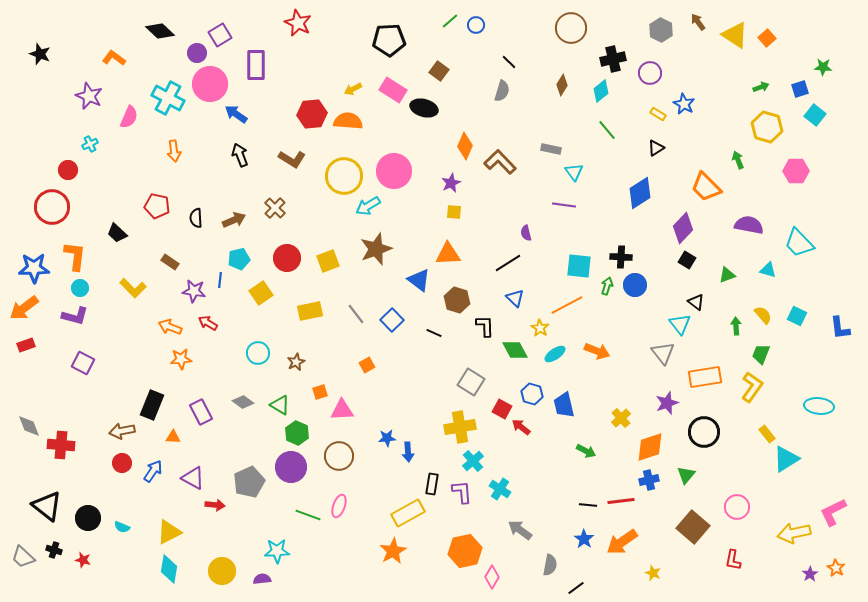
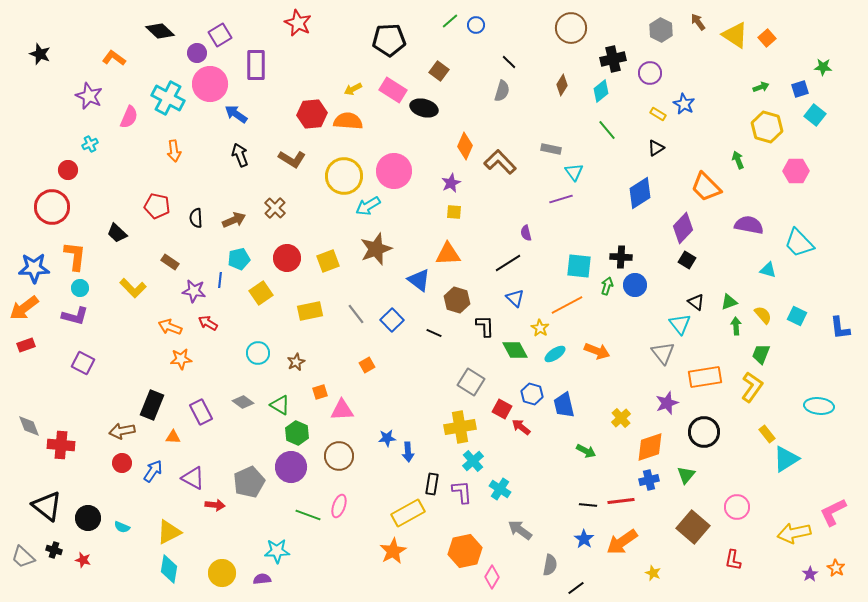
purple line at (564, 205): moved 3 px left, 6 px up; rotated 25 degrees counterclockwise
green triangle at (727, 275): moved 2 px right, 27 px down
yellow circle at (222, 571): moved 2 px down
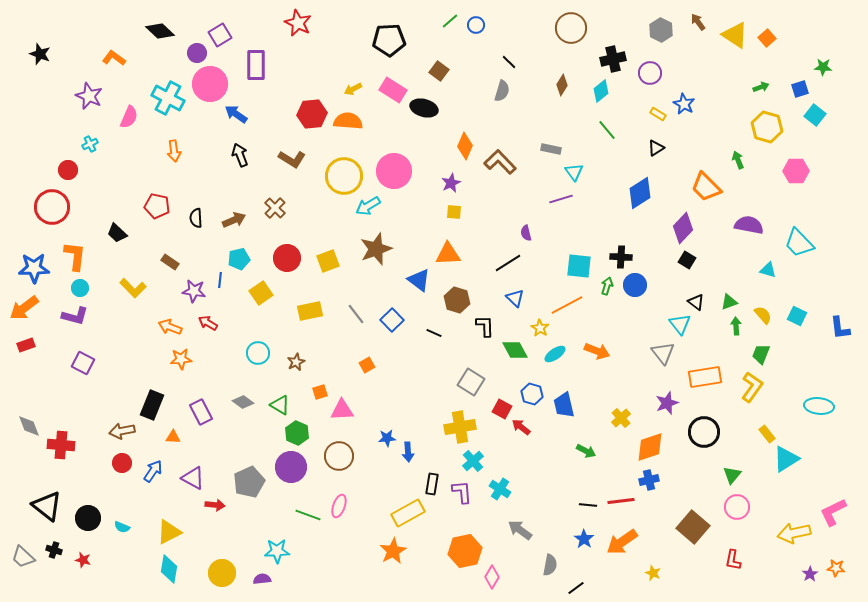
green triangle at (686, 475): moved 46 px right
orange star at (836, 568): rotated 24 degrees counterclockwise
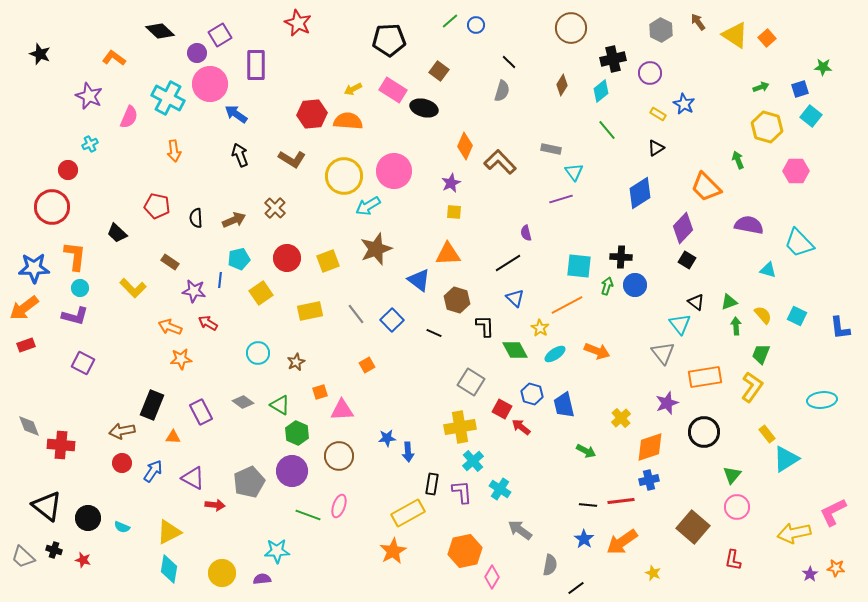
cyan square at (815, 115): moved 4 px left, 1 px down
cyan ellipse at (819, 406): moved 3 px right, 6 px up; rotated 12 degrees counterclockwise
purple circle at (291, 467): moved 1 px right, 4 px down
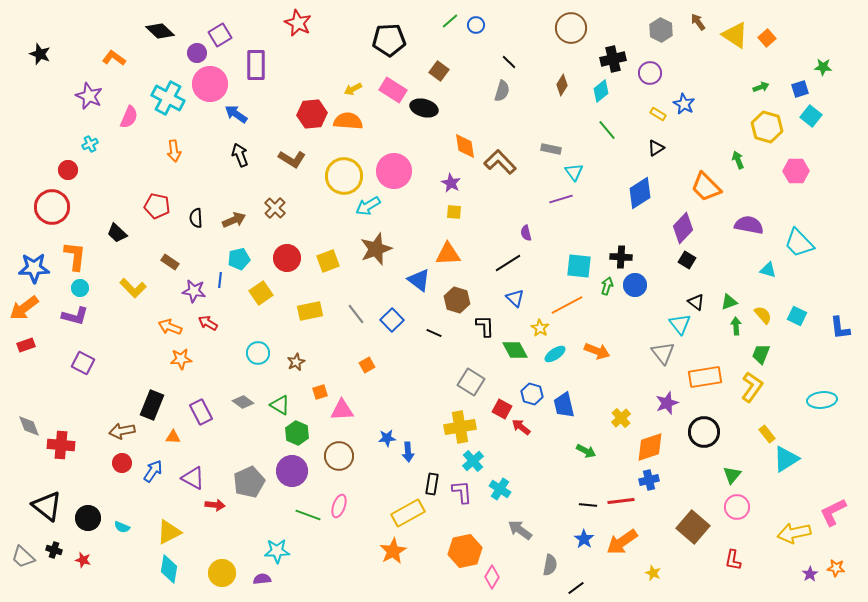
orange diamond at (465, 146): rotated 32 degrees counterclockwise
purple star at (451, 183): rotated 18 degrees counterclockwise
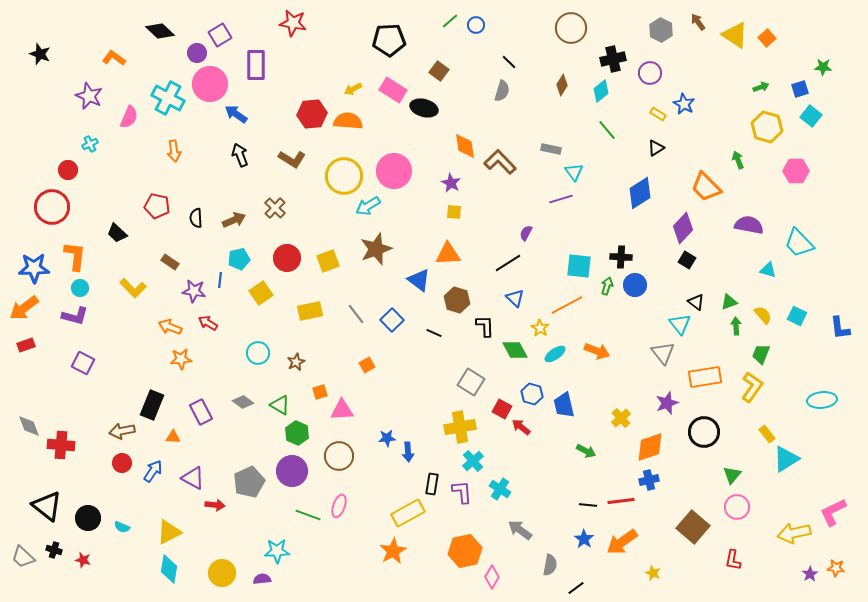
red star at (298, 23): moved 5 px left; rotated 16 degrees counterclockwise
purple semicircle at (526, 233): rotated 42 degrees clockwise
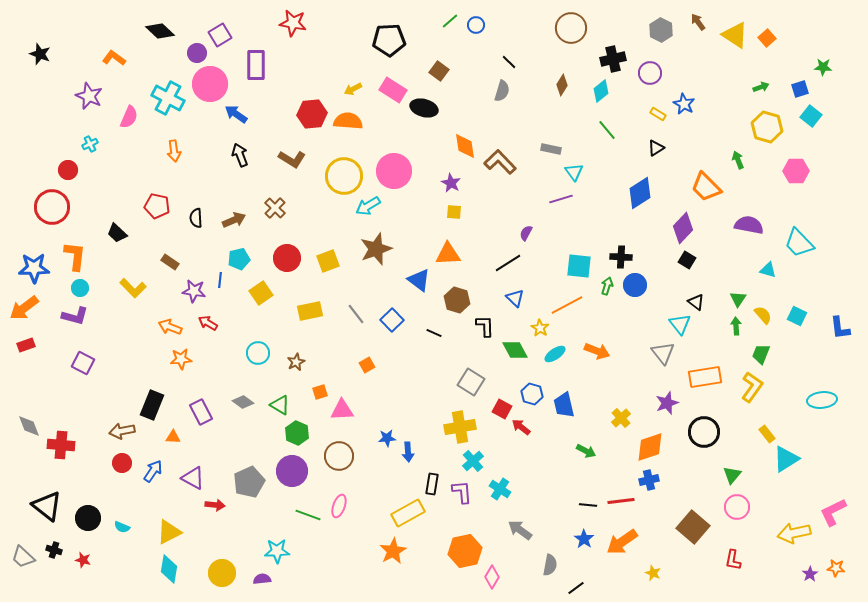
green triangle at (729, 302): moved 9 px right, 3 px up; rotated 36 degrees counterclockwise
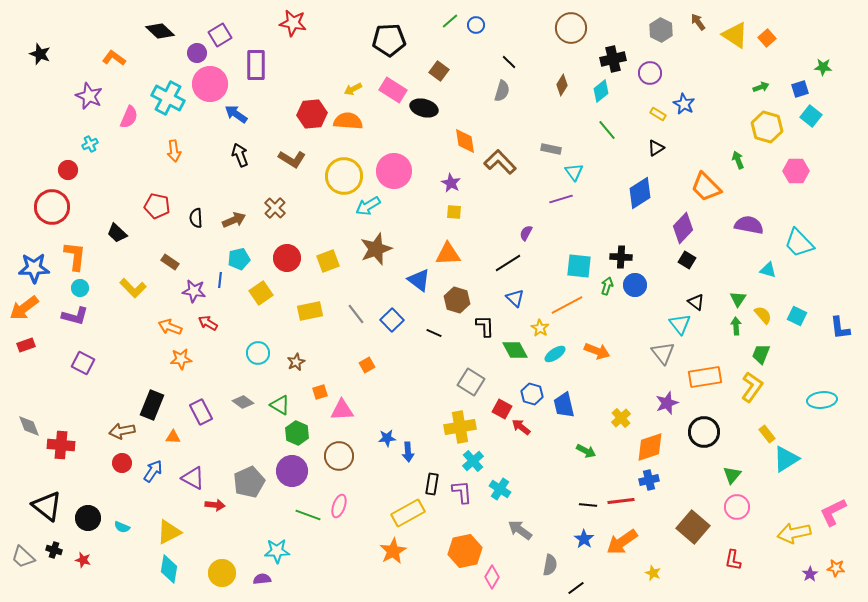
orange diamond at (465, 146): moved 5 px up
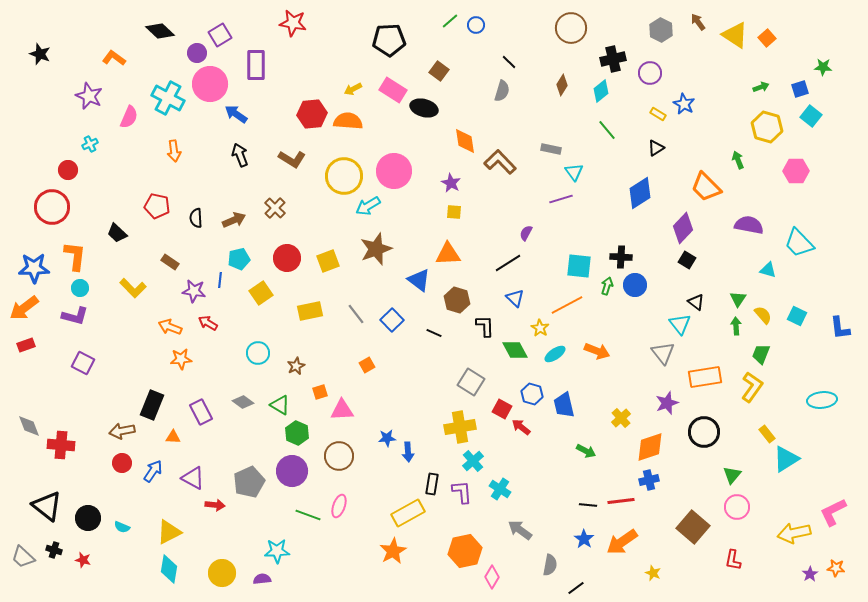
brown star at (296, 362): moved 4 px down
